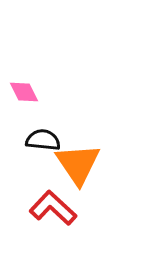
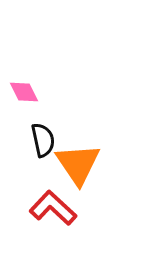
black semicircle: rotated 72 degrees clockwise
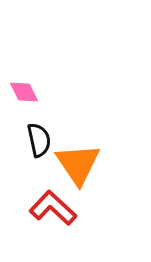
black semicircle: moved 4 px left
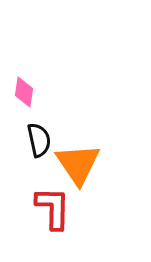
pink diamond: rotated 36 degrees clockwise
red L-shape: rotated 48 degrees clockwise
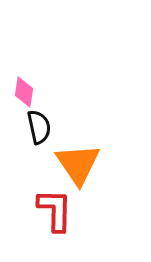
black semicircle: moved 13 px up
red L-shape: moved 2 px right, 2 px down
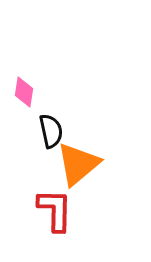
black semicircle: moved 12 px right, 4 px down
orange triangle: rotated 24 degrees clockwise
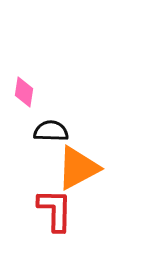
black semicircle: rotated 76 degrees counterclockwise
orange triangle: moved 4 px down; rotated 12 degrees clockwise
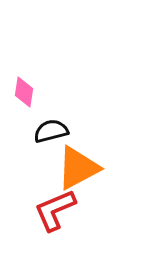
black semicircle: rotated 16 degrees counterclockwise
red L-shape: rotated 114 degrees counterclockwise
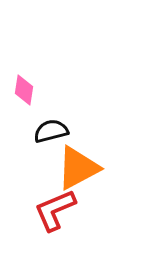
pink diamond: moved 2 px up
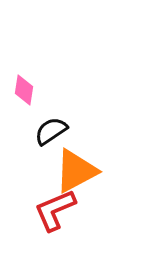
black semicircle: rotated 20 degrees counterclockwise
orange triangle: moved 2 px left, 3 px down
